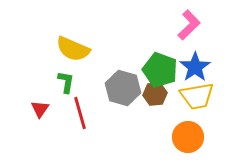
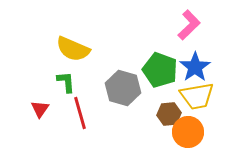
green L-shape: rotated 15 degrees counterclockwise
brown hexagon: moved 14 px right, 20 px down
orange circle: moved 5 px up
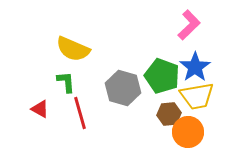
green pentagon: moved 2 px right, 6 px down
red triangle: rotated 36 degrees counterclockwise
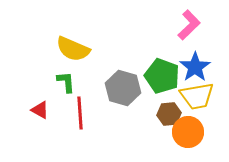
red triangle: moved 1 px down
red line: rotated 12 degrees clockwise
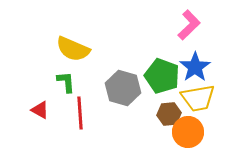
yellow trapezoid: moved 1 px right, 2 px down
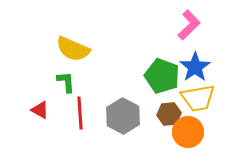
gray hexagon: moved 28 px down; rotated 12 degrees clockwise
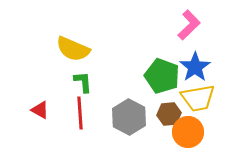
green L-shape: moved 17 px right
gray hexagon: moved 6 px right, 1 px down
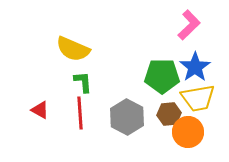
green pentagon: rotated 20 degrees counterclockwise
gray hexagon: moved 2 px left
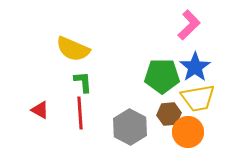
gray hexagon: moved 3 px right, 10 px down
